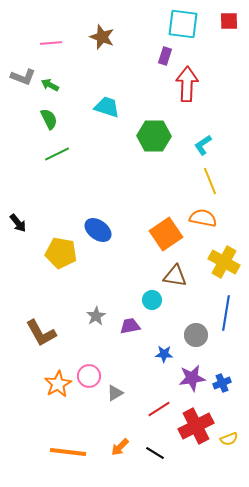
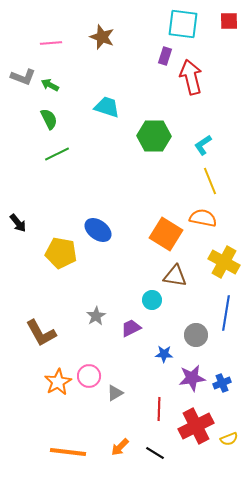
red arrow: moved 4 px right, 7 px up; rotated 16 degrees counterclockwise
orange square: rotated 24 degrees counterclockwise
purple trapezoid: moved 1 px right, 2 px down; rotated 15 degrees counterclockwise
orange star: moved 2 px up
red line: rotated 55 degrees counterclockwise
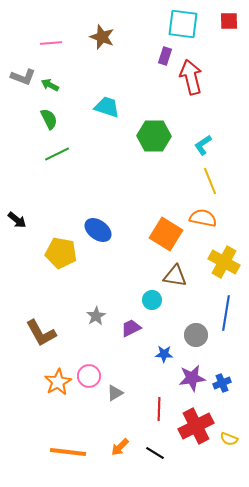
black arrow: moved 1 px left, 3 px up; rotated 12 degrees counterclockwise
yellow semicircle: rotated 42 degrees clockwise
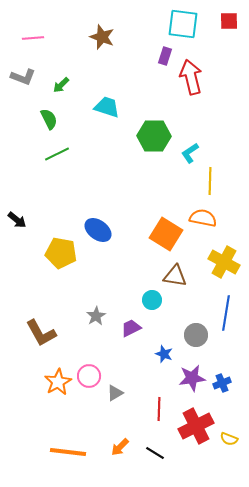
pink line: moved 18 px left, 5 px up
green arrow: moved 11 px right; rotated 72 degrees counterclockwise
cyan L-shape: moved 13 px left, 8 px down
yellow line: rotated 24 degrees clockwise
blue star: rotated 18 degrees clockwise
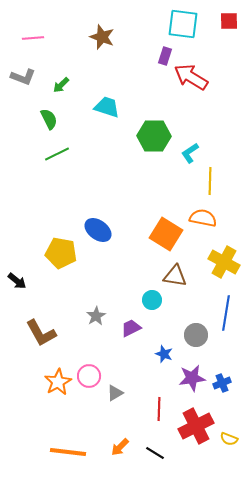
red arrow: rotated 44 degrees counterclockwise
black arrow: moved 61 px down
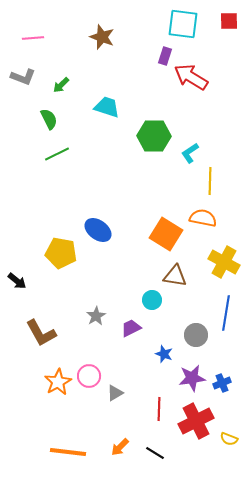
red cross: moved 5 px up
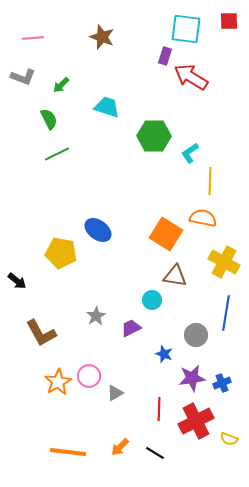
cyan square: moved 3 px right, 5 px down
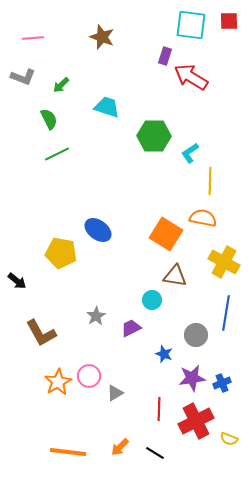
cyan square: moved 5 px right, 4 px up
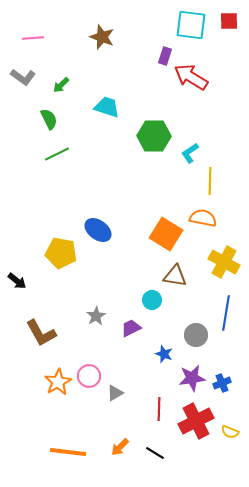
gray L-shape: rotated 15 degrees clockwise
yellow semicircle: moved 1 px right, 7 px up
